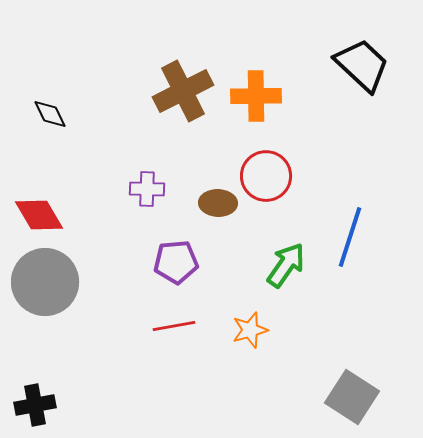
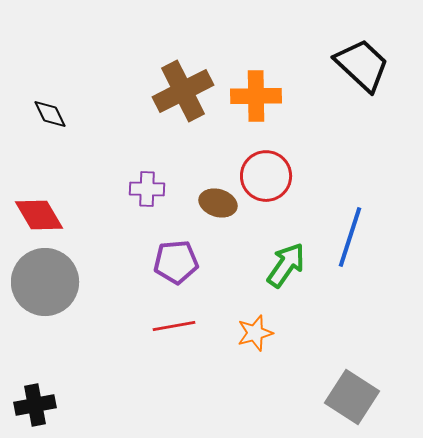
brown ellipse: rotated 15 degrees clockwise
orange star: moved 5 px right, 3 px down
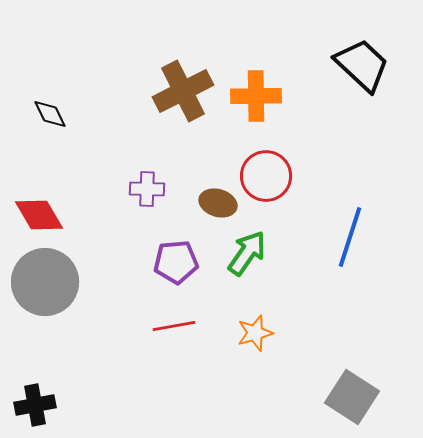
green arrow: moved 39 px left, 12 px up
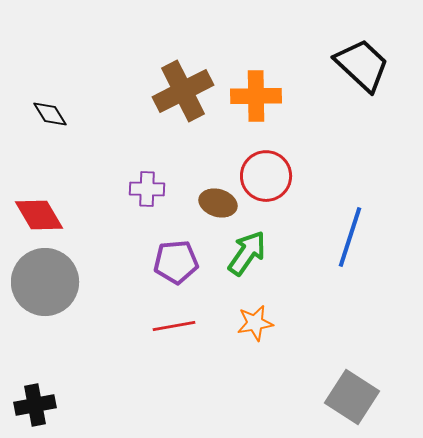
black diamond: rotated 6 degrees counterclockwise
orange star: moved 10 px up; rotated 6 degrees clockwise
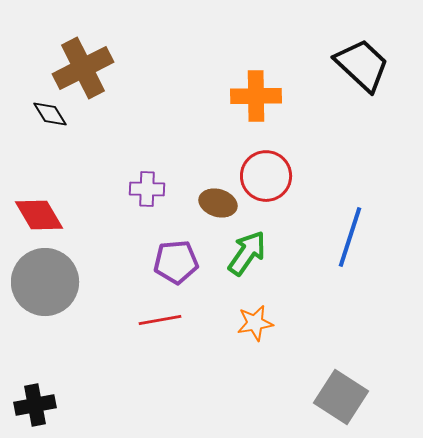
brown cross: moved 100 px left, 23 px up
red line: moved 14 px left, 6 px up
gray square: moved 11 px left
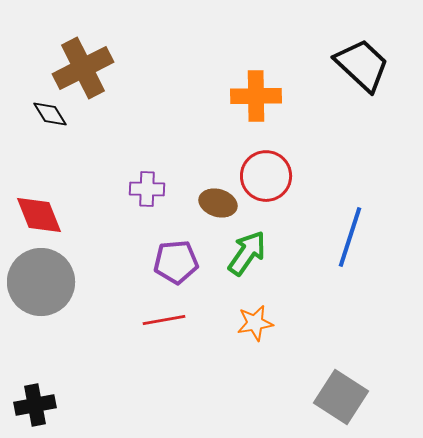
red diamond: rotated 9 degrees clockwise
gray circle: moved 4 px left
red line: moved 4 px right
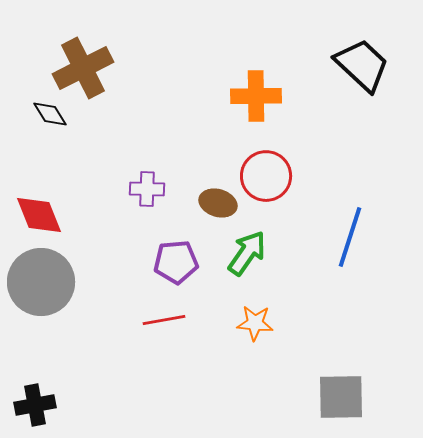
orange star: rotated 15 degrees clockwise
gray square: rotated 34 degrees counterclockwise
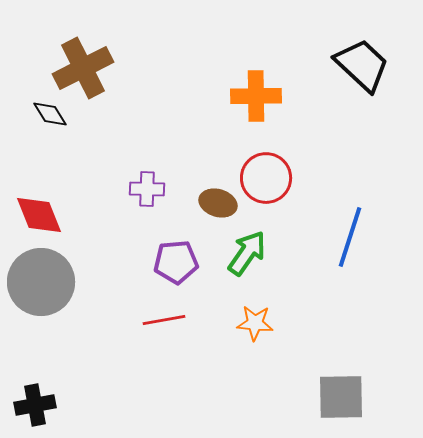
red circle: moved 2 px down
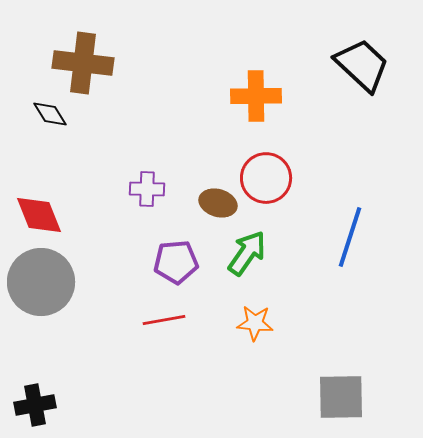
brown cross: moved 5 px up; rotated 34 degrees clockwise
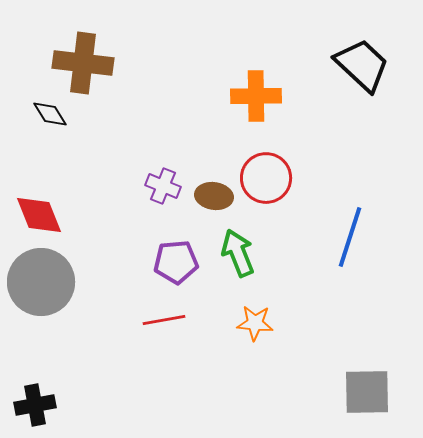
purple cross: moved 16 px right, 3 px up; rotated 20 degrees clockwise
brown ellipse: moved 4 px left, 7 px up; rotated 9 degrees counterclockwise
green arrow: moved 9 px left; rotated 57 degrees counterclockwise
gray square: moved 26 px right, 5 px up
